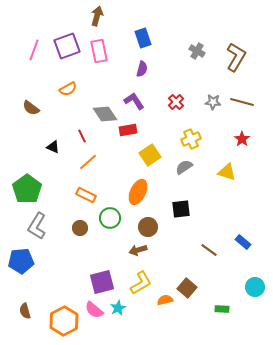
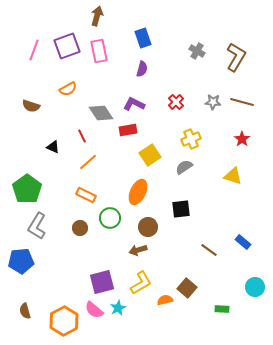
purple L-shape at (134, 101): moved 3 px down; rotated 30 degrees counterclockwise
brown semicircle at (31, 108): moved 2 px up; rotated 18 degrees counterclockwise
gray diamond at (105, 114): moved 4 px left, 1 px up
yellow triangle at (227, 172): moved 6 px right, 4 px down
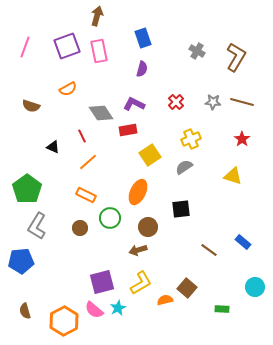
pink line at (34, 50): moved 9 px left, 3 px up
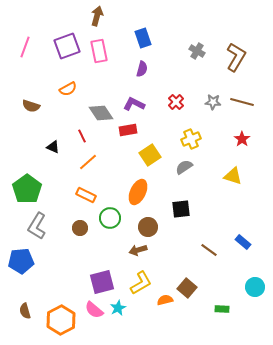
orange hexagon at (64, 321): moved 3 px left, 1 px up
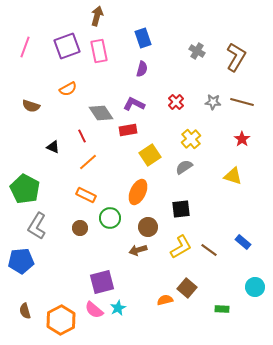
yellow cross at (191, 139): rotated 18 degrees counterclockwise
green pentagon at (27, 189): moved 2 px left; rotated 8 degrees counterclockwise
yellow L-shape at (141, 283): moved 40 px right, 36 px up
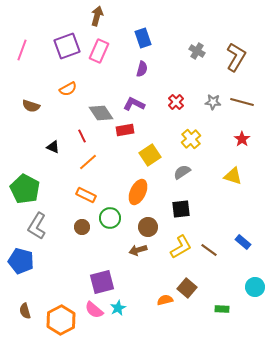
pink line at (25, 47): moved 3 px left, 3 px down
pink rectangle at (99, 51): rotated 35 degrees clockwise
red rectangle at (128, 130): moved 3 px left
gray semicircle at (184, 167): moved 2 px left, 5 px down
brown circle at (80, 228): moved 2 px right, 1 px up
blue pentagon at (21, 261): rotated 20 degrees clockwise
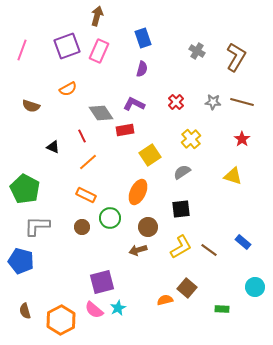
gray L-shape at (37, 226): rotated 60 degrees clockwise
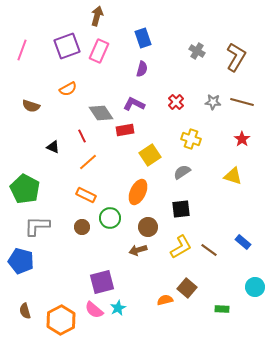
yellow cross at (191, 139): rotated 30 degrees counterclockwise
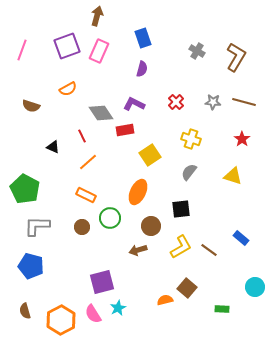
brown line at (242, 102): moved 2 px right
gray semicircle at (182, 172): moved 7 px right; rotated 18 degrees counterclockwise
brown circle at (148, 227): moved 3 px right, 1 px up
blue rectangle at (243, 242): moved 2 px left, 4 px up
blue pentagon at (21, 261): moved 10 px right, 5 px down
pink semicircle at (94, 310): moved 1 px left, 4 px down; rotated 18 degrees clockwise
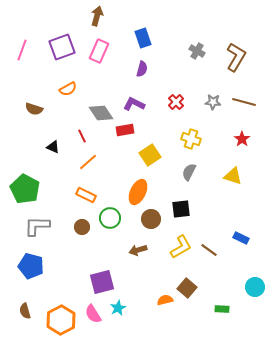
purple square at (67, 46): moved 5 px left, 1 px down
brown semicircle at (31, 106): moved 3 px right, 3 px down
gray semicircle at (189, 172): rotated 12 degrees counterclockwise
brown circle at (151, 226): moved 7 px up
blue rectangle at (241, 238): rotated 14 degrees counterclockwise
